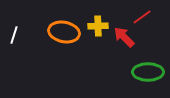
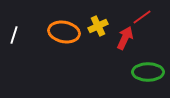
yellow cross: rotated 24 degrees counterclockwise
red arrow: moved 1 px right, 1 px down; rotated 70 degrees clockwise
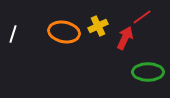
white line: moved 1 px left, 1 px up
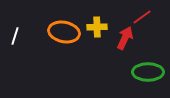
yellow cross: moved 1 px left, 1 px down; rotated 24 degrees clockwise
white line: moved 2 px right, 2 px down
